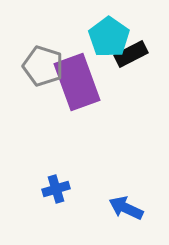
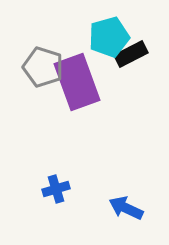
cyan pentagon: rotated 21 degrees clockwise
gray pentagon: moved 1 px down
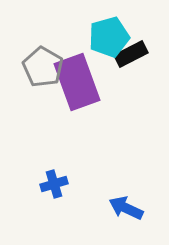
gray pentagon: rotated 12 degrees clockwise
blue cross: moved 2 px left, 5 px up
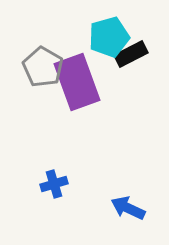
blue arrow: moved 2 px right
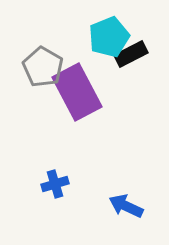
cyan pentagon: rotated 6 degrees counterclockwise
purple rectangle: moved 10 px down; rotated 8 degrees counterclockwise
blue cross: moved 1 px right
blue arrow: moved 2 px left, 2 px up
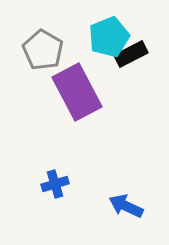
gray pentagon: moved 17 px up
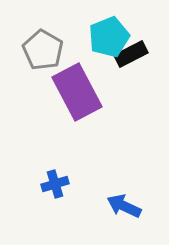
blue arrow: moved 2 px left
